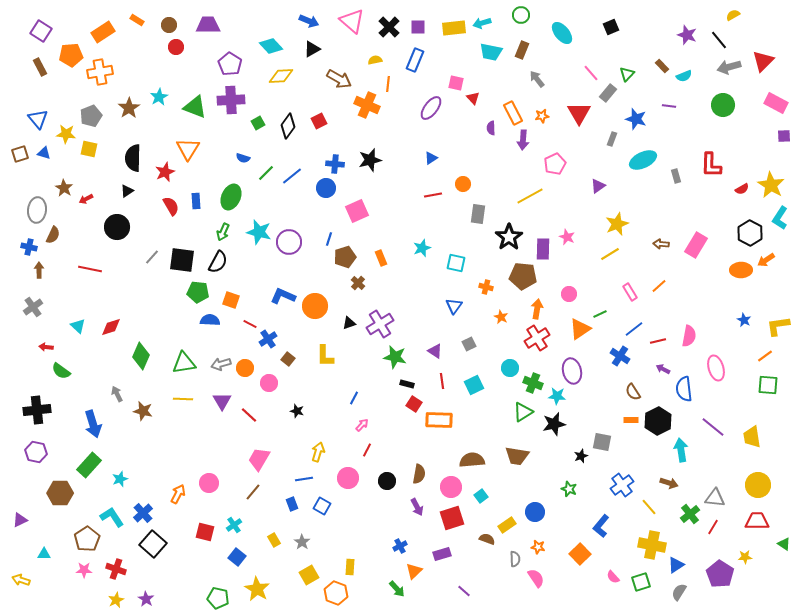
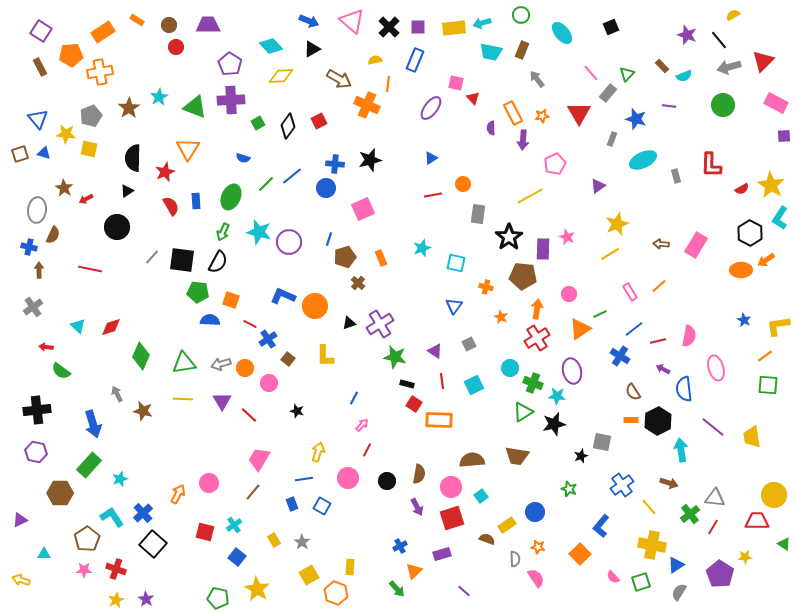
green line at (266, 173): moved 11 px down
pink square at (357, 211): moved 6 px right, 2 px up
yellow circle at (758, 485): moved 16 px right, 10 px down
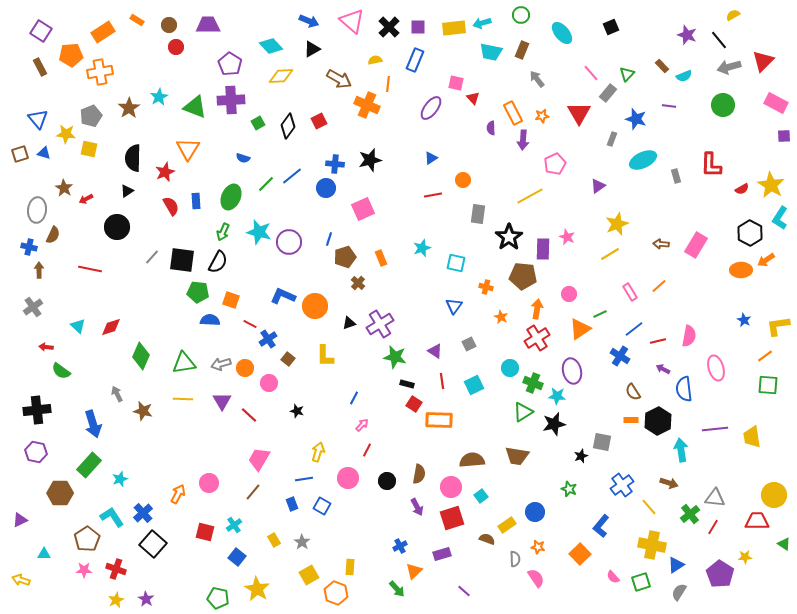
orange circle at (463, 184): moved 4 px up
purple line at (713, 427): moved 2 px right, 2 px down; rotated 45 degrees counterclockwise
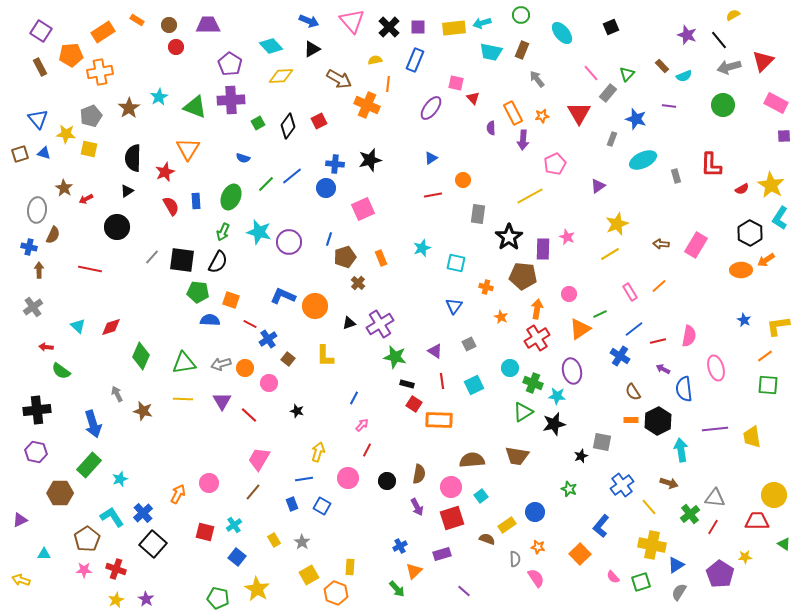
pink triangle at (352, 21): rotated 8 degrees clockwise
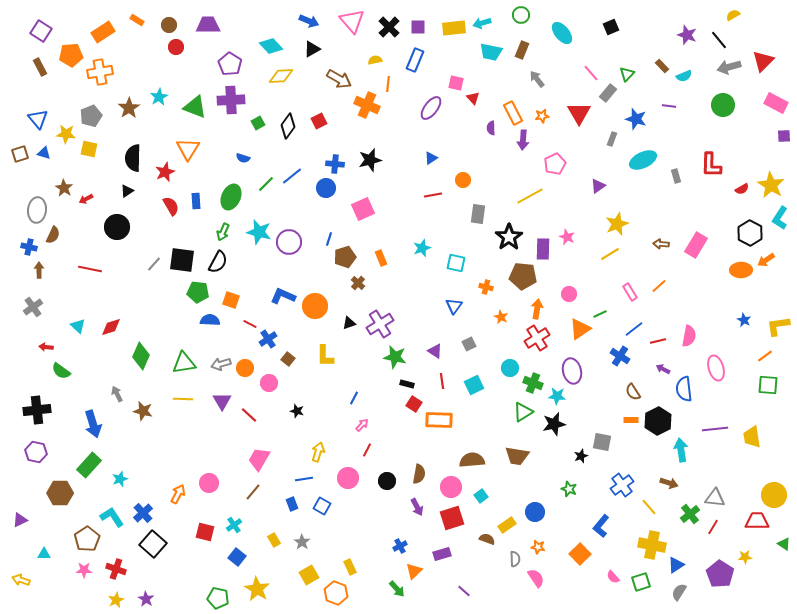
gray line at (152, 257): moved 2 px right, 7 px down
yellow rectangle at (350, 567): rotated 28 degrees counterclockwise
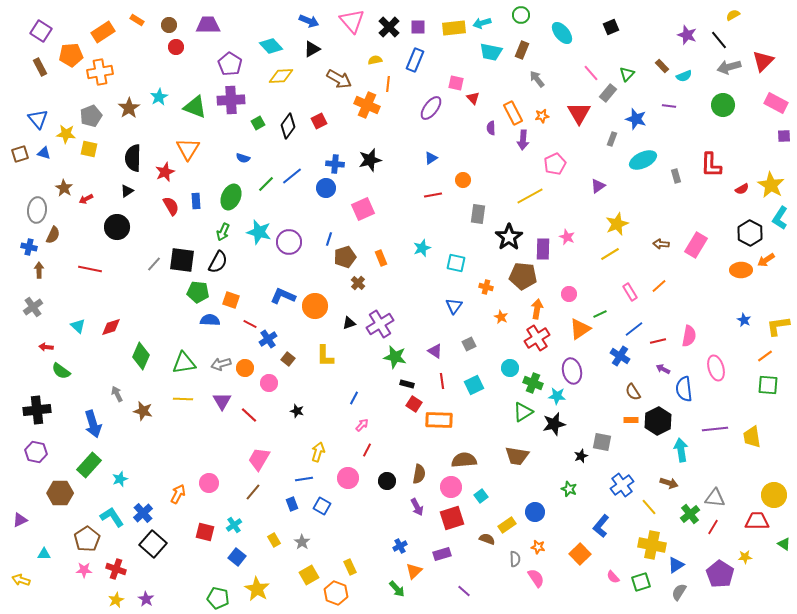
brown semicircle at (472, 460): moved 8 px left
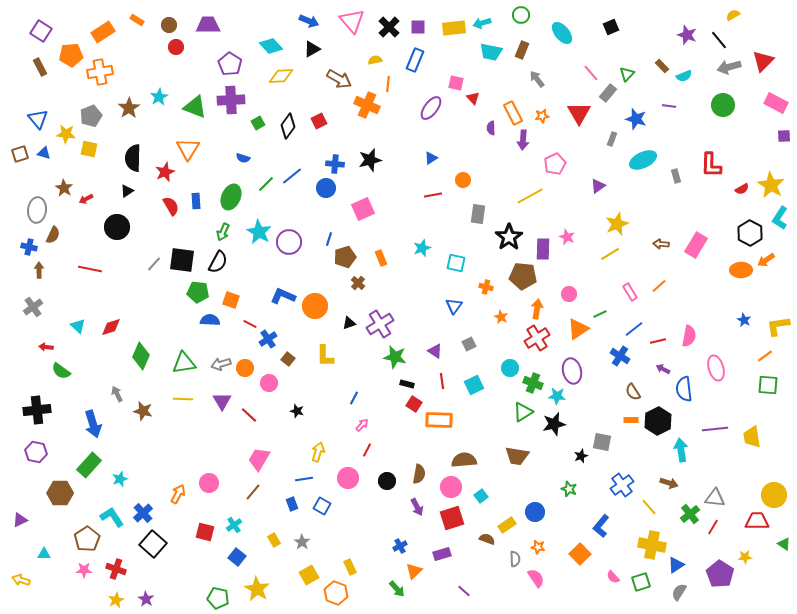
cyan star at (259, 232): rotated 15 degrees clockwise
orange triangle at (580, 329): moved 2 px left
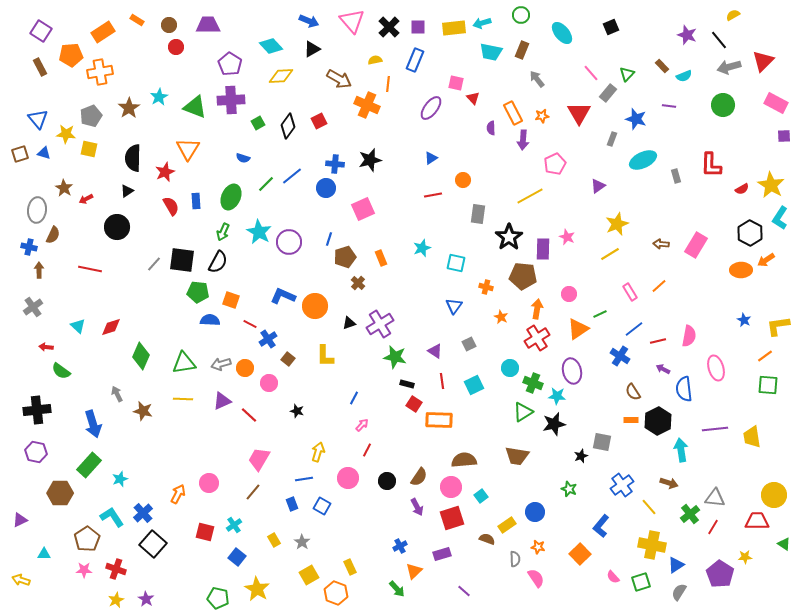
purple triangle at (222, 401): rotated 36 degrees clockwise
brown semicircle at (419, 474): moved 3 px down; rotated 24 degrees clockwise
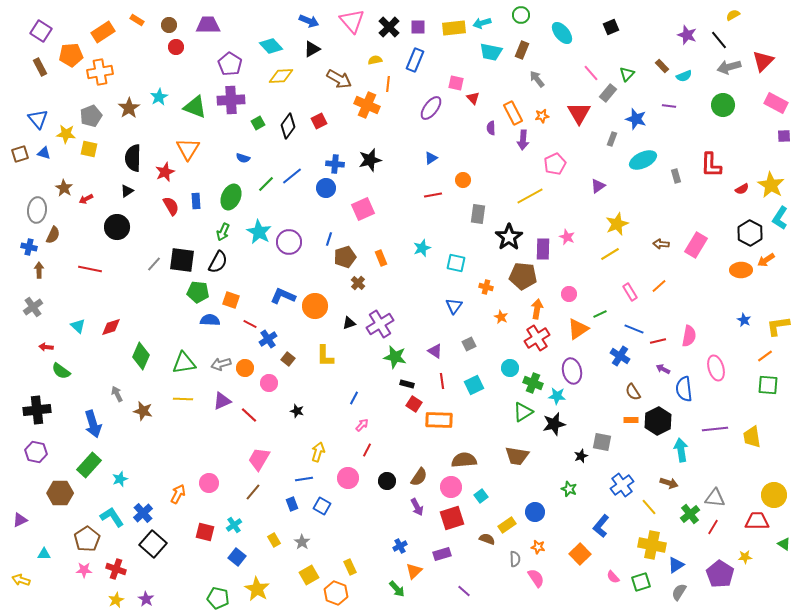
blue line at (634, 329): rotated 60 degrees clockwise
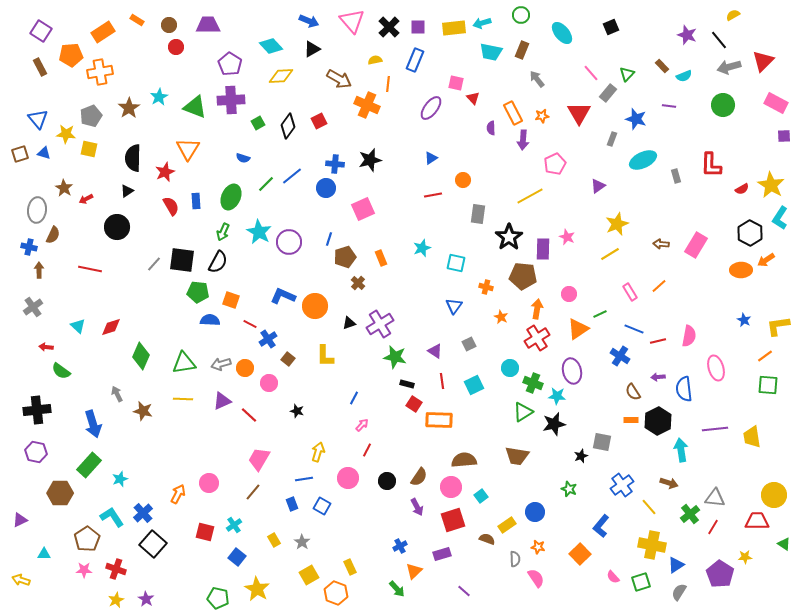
purple arrow at (663, 369): moved 5 px left, 8 px down; rotated 32 degrees counterclockwise
red square at (452, 518): moved 1 px right, 2 px down
